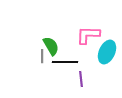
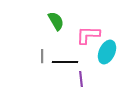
green semicircle: moved 5 px right, 25 px up
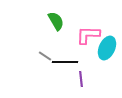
cyan ellipse: moved 4 px up
gray line: moved 3 px right; rotated 56 degrees counterclockwise
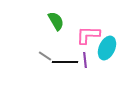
purple line: moved 4 px right, 19 px up
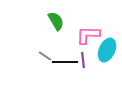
cyan ellipse: moved 2 px down
purple line: moved 2 px left
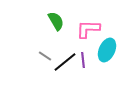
pink L-shape: moved 6 px up
black line: rotated 40 degrees counterclockwise
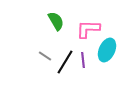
black line: rotated 20 degrees counterclockwise
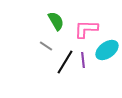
pink L-shape: moved 2 px left
cyan ellipse: rotated 30 degrees clockwise
gray line: moved 1 px right, 10 px up
